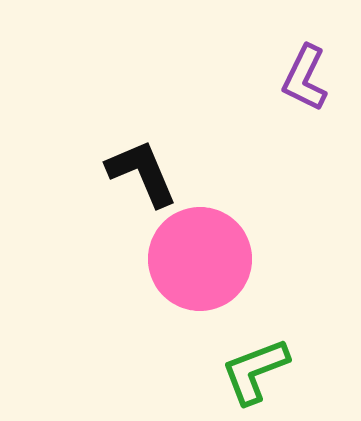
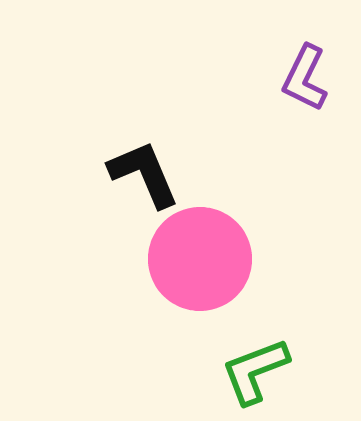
black L-shape: moved 2 px right, 1 px down
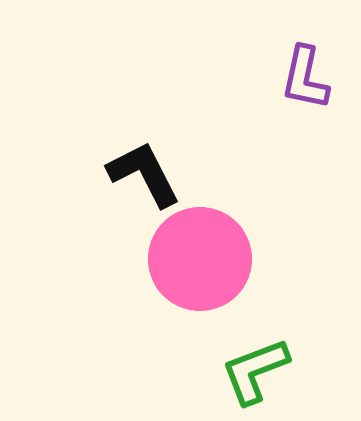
purple L-shape: rotated 14 degrees counterclockwise
black L-shape: rotated 4 degrees counterclockwise
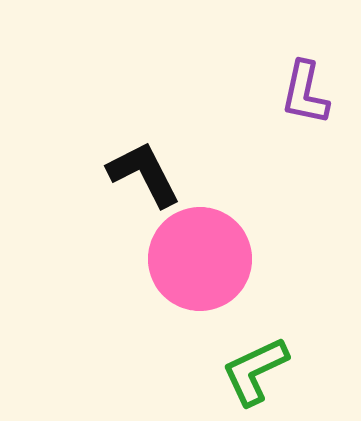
purple L-shape: moved 15 px down
green L-shape: rotated 4 degrees counterclockwise
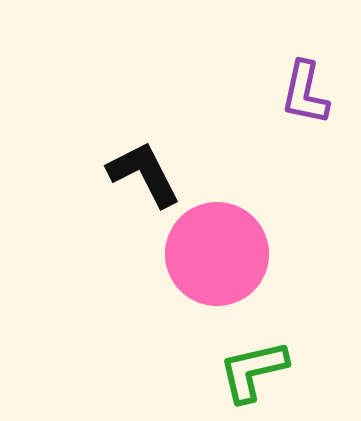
pink circle: moved 17 px right, 5 px up
green L-shape: moved 2 px left; rotated 12 degrees clockwise
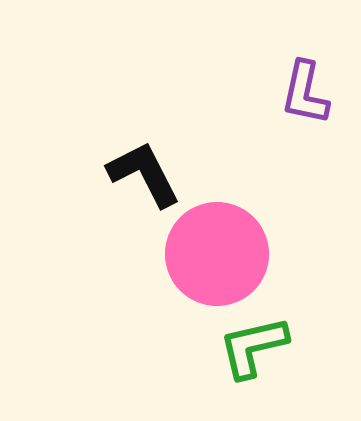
green L-shape: moved 24 px up
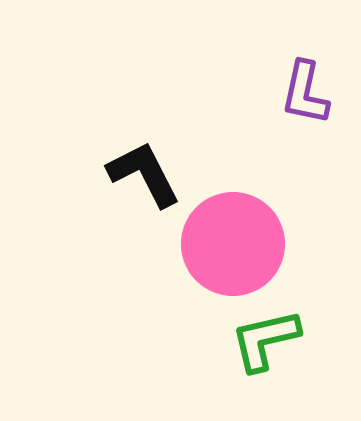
pink circle: moved 16 px right, 10 px up
green L-shape: moved 12 px right, 7 px up
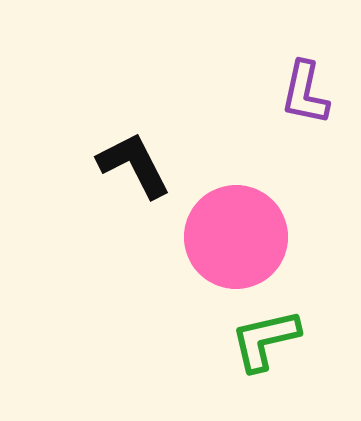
black L-shape: moved 10 px left, 9 px up
pink circle: moved 3 px right, 7 px up
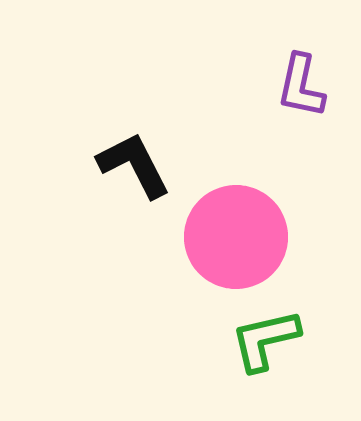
purple L-shape: moved 4 px left, 7 px up
